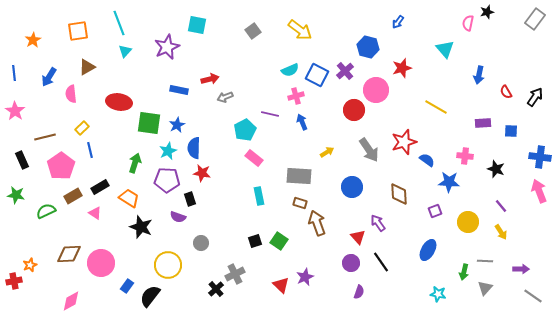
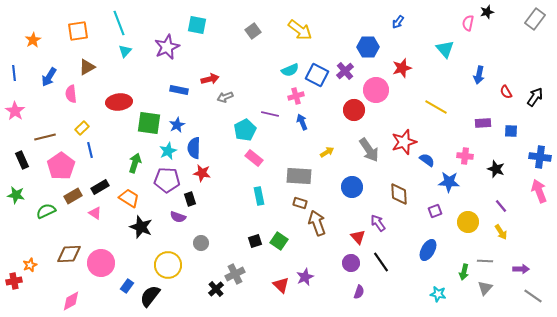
blue hexagon at (368, 47): rotated 15 degrees counterclockwise
red ellipse at (119, 102): rotated 15 degrees counterclockwise
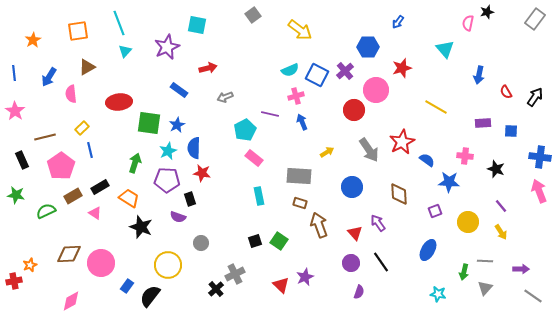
gray square at (253, 31): moved 16 px up
red arrow at (210, 79): moved 2 px left, 11 px up
blue rectangle at (179, 90): rotated 24 degrees clockwise
red star at (404, 142): moved 2 px left; rotated 10 degrees counterclockwise
brown arrow at (317, 223): moved 2 px right, 2 px down
red triangle at (358, 237): moved 3 px left, 4 px up
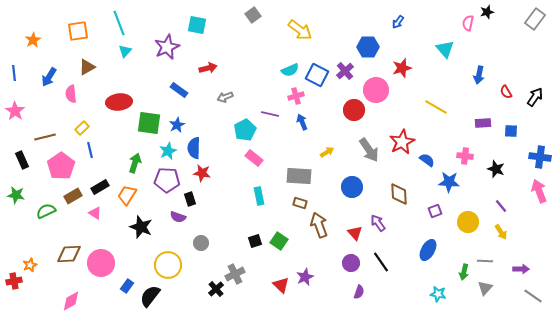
orange trapezoid at (129, 198): moved 2 px left, 3 px up; rotated 90 degrees counterclockwise
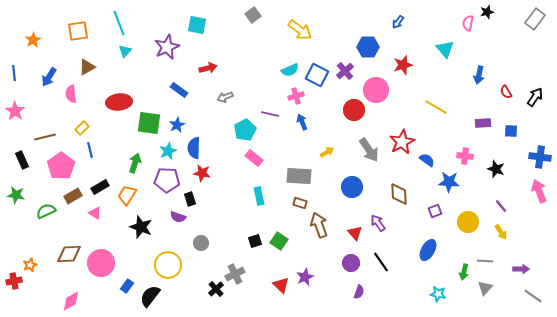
red star at (402, 68): moved 1 px right, 3 px up
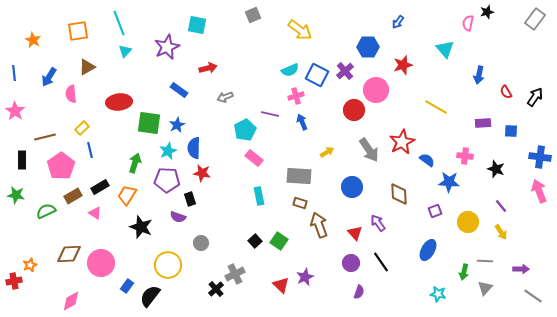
gray square at (253, 15): rotated 14 degrees clockwise
orange star at (33, 40): rotated 14 degrees counterclockwise
black rectangle at (22, 160): rotated 24 degrees clockwise
black square at (255, 241): rotated 24 degrees counterclockwise
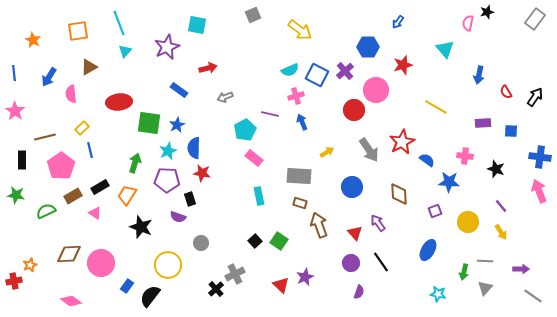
brown triangle at (87, 67): moved 2 px right
pink diamond at (71, 301): rotated 65 degrees clockwise
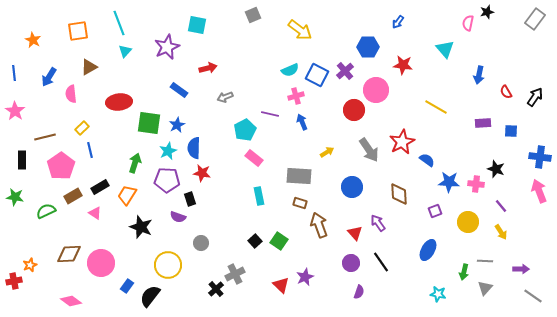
red star at (403, 65): rotated 24 degrees clockwise
pink cross at (465, 156): moved 11 px right, 28 px down
green star at (16, 195): moved 1 px left, 2 px down
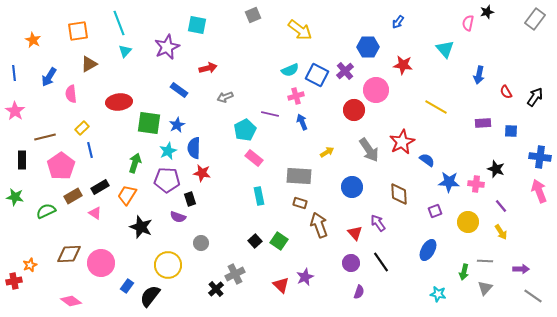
brown triangle at (89, 67): moved 3 px up
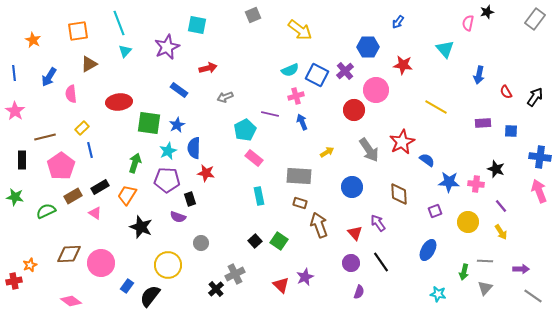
red star at (202, 173): moved 4 px right
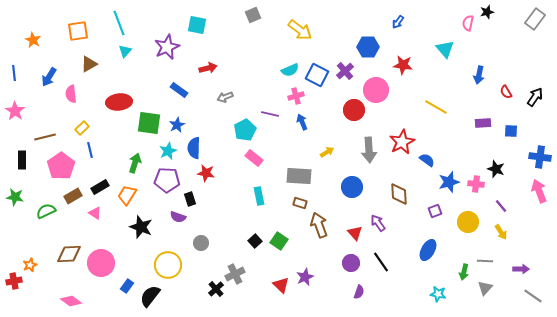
gray arrow at (369, 150): rotated 30 degrees clockwise
blue star at (449, 182): rotated 20 degrees counterclockwise
